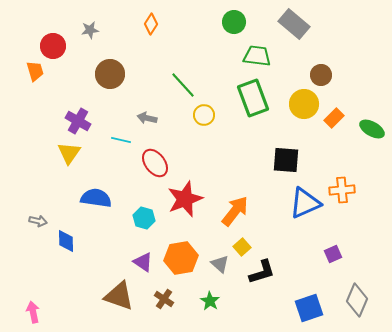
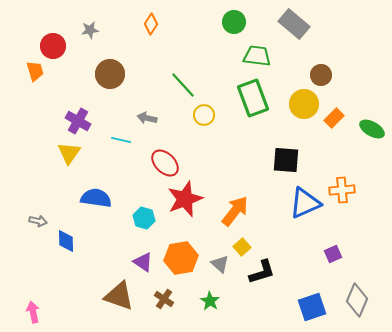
red ellipse at (155, 163): moved 10 px right; rotated 8 degrees counterclockwise
blue square at (309, 308): moved 3 px right, 1 px up
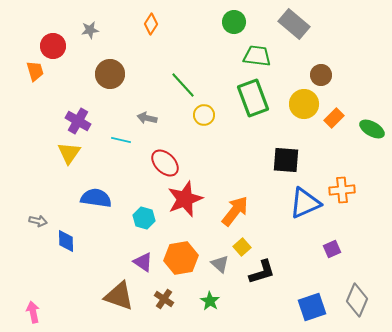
purple square at (333, 254): moved 1 px left, 5 px up
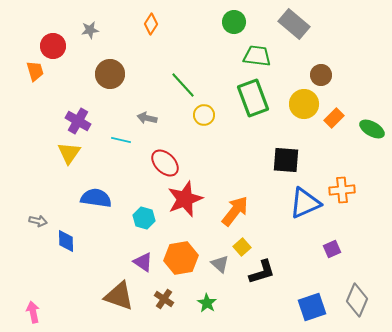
green star at (210, 301): moved 3 px left, 2 px down
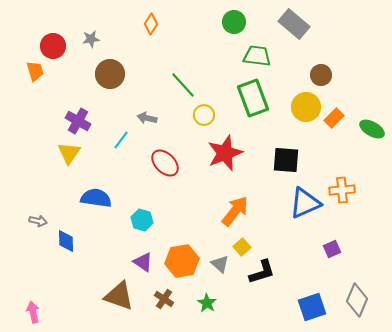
gray star at (90, 30): moved 1 px right, 9 px down
yellow circle at (304, 104): moved 2 px right, 3 px down
cyan line at (121, 140): rotated 66 degrees counterclockwise
red star at (185, 199): moved 40 px right, 46 px up
cyan hexagon at (144, 218): moved 2 px left, 2 px down
orange hexagon at (181, 258): moved 1 px right, 3 px down
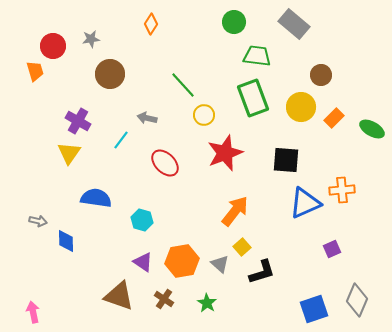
yellow circle at (306, 107): moved 5 px left
blue square at (312, 307): moved 2 px right, 2 px down
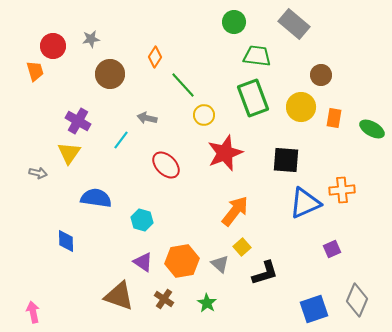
orange diamond at (151, 24): moved 4 px right, 33 px down
orange rectangle at (334, 118): rotated 36 degrees counterclockwise
red ellipse at (165, 163): moved 1 px right, 2 px down
gray arrow at (38, 221): moved 48 px up
black L-shape at (262, 272): moved 3 px right, 1 px down
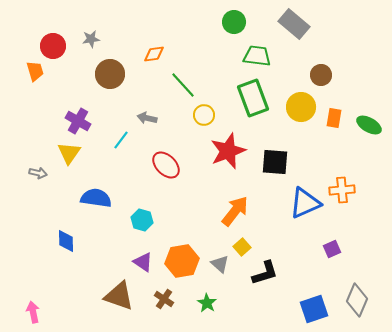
orange diamond at (155, 57): moved 1 px left, 3 px up; rotated 50 degrees clockwise
green ellipse at (372, 129): moved 3 px left, 4 px up
red star at (225, 153): moved 3 px right, 2 px up
black square at (286, 160): moved 11 px left, 2 px down
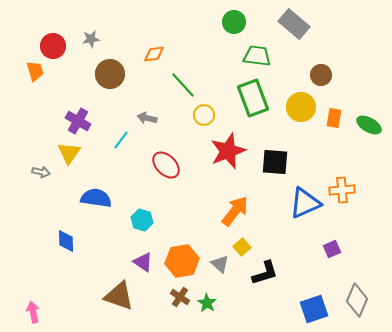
gray arrow at (38, 173): moved 3 px right, 1 px up
brown cross at (164, 299): moved 16 px right, 2 px up
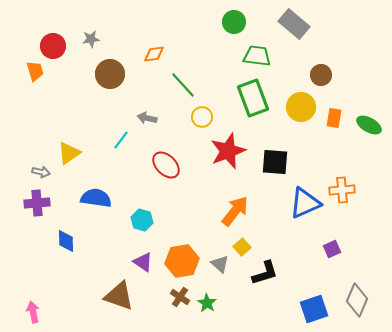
yellow circle at (204, 115): moved 2 px left, 2 px down
purple cross at (78, 121): moved 41 px left, 82 px down; rotated 35 degrees counterclockwise
yellow triangle at (69, 153): rotated 20 degrees clockwise
